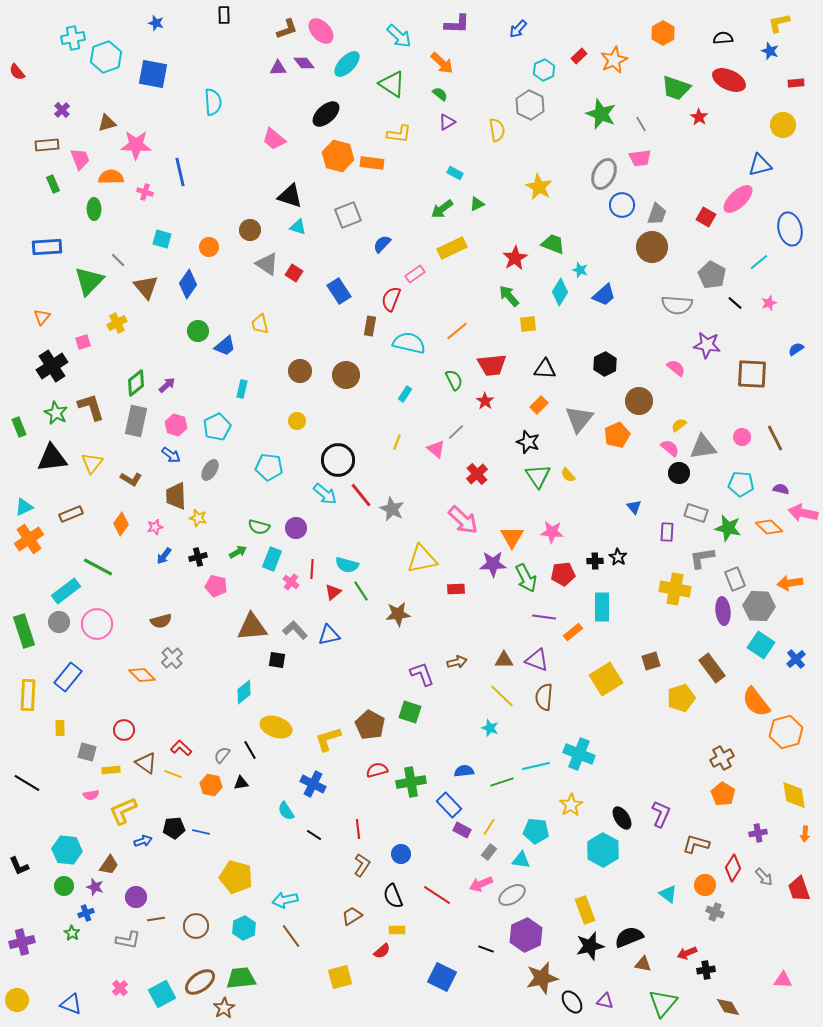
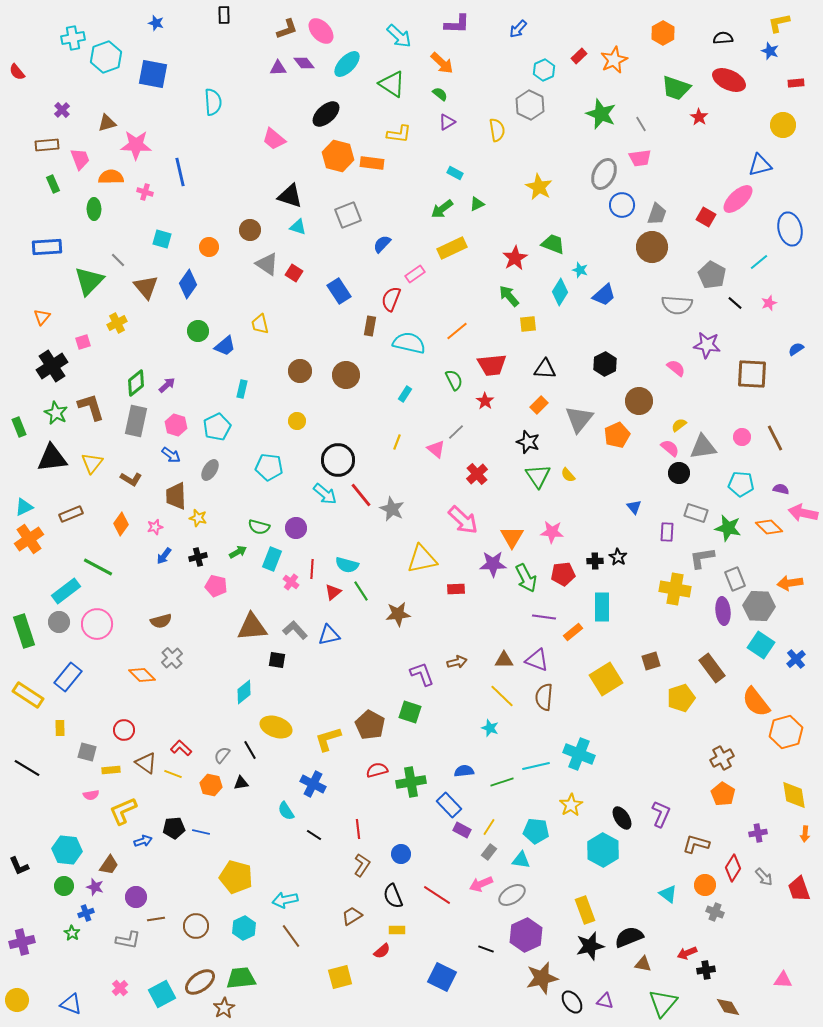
yellow rectangle at (28, 695): rotated 60 degrees counterclockwise
black line at (27, 783): moved 15 px up
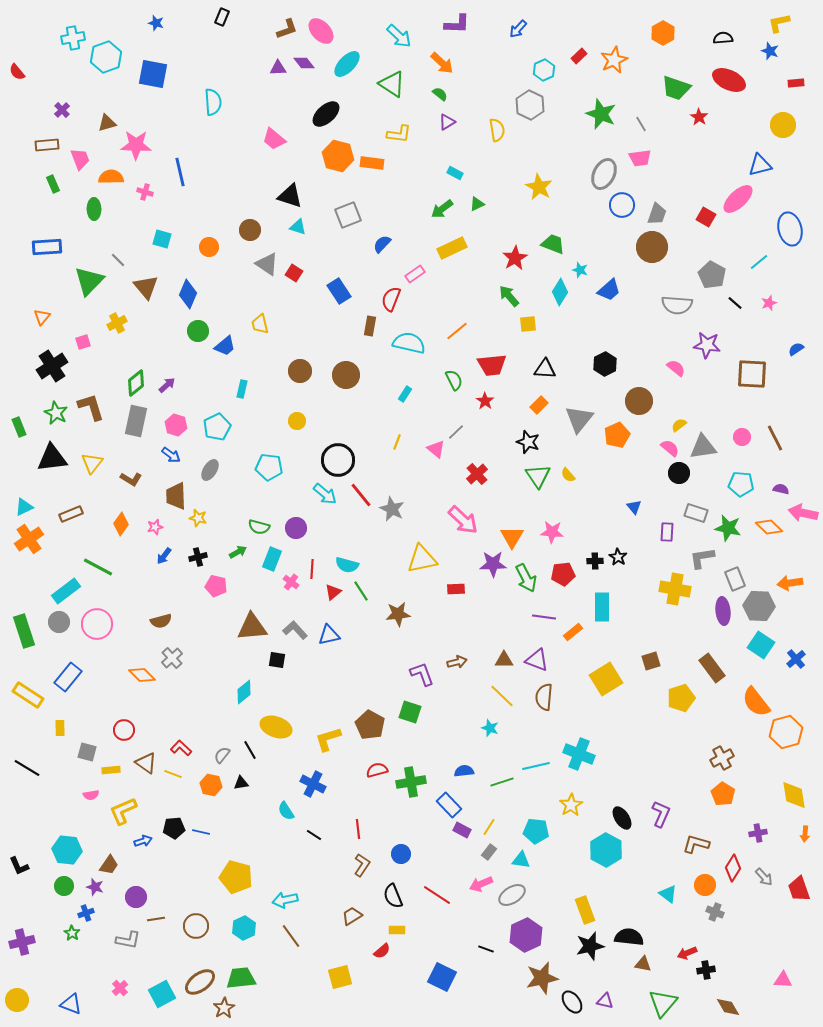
black rectangle at (224, 15): moved 2 px left, 2 px down; rotated 24 degrees clockwise
blue diamond at (188, 284): moved 10 px down; rotated 12 degrees counterclockwise
blue trapezoid at (604, 295): moved 5 px right, 5 px up
cyan hexagon at (603, 850): moved 3 px right
black semicircle at (629, 937): rotated 28 degrees clockwise
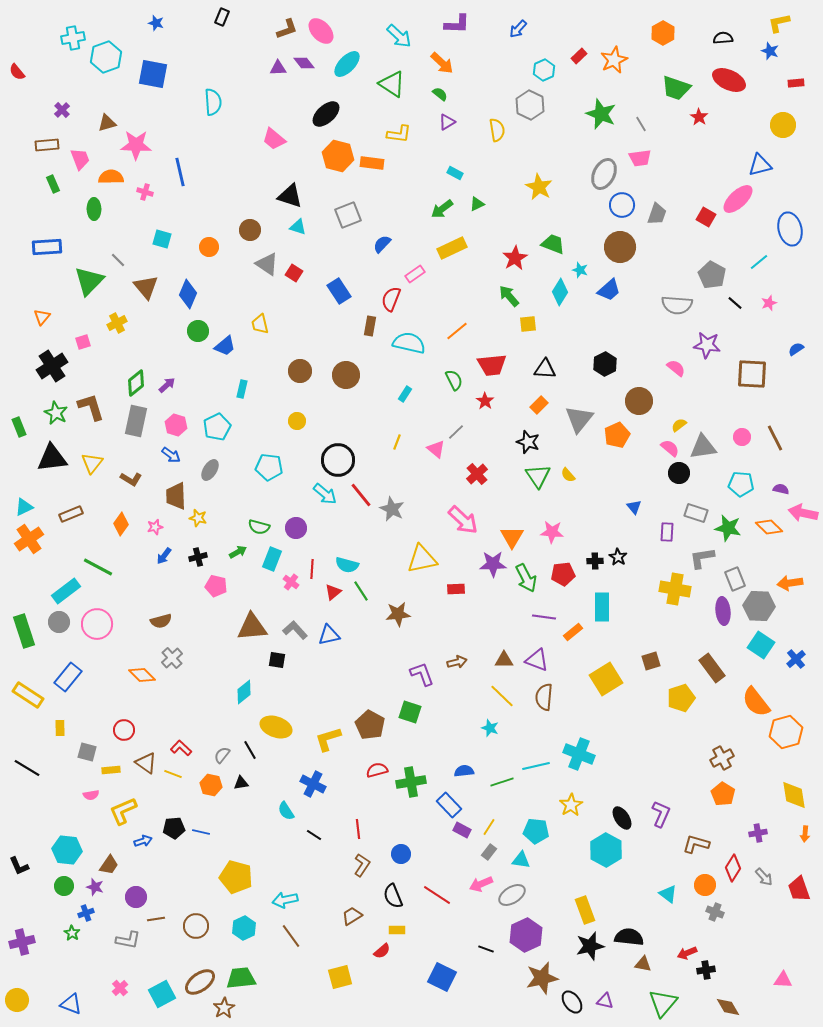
brown circle at (652, 247): moved 32 px left
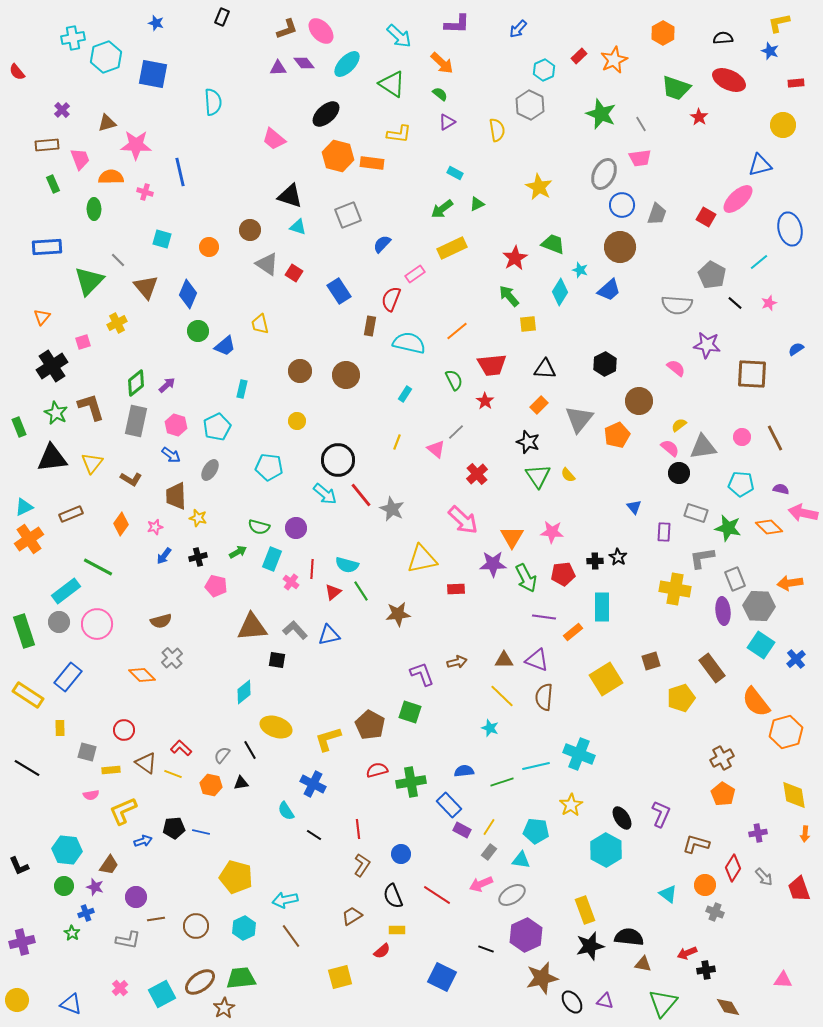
purple rectangle at (667, 532): moved 3 px left
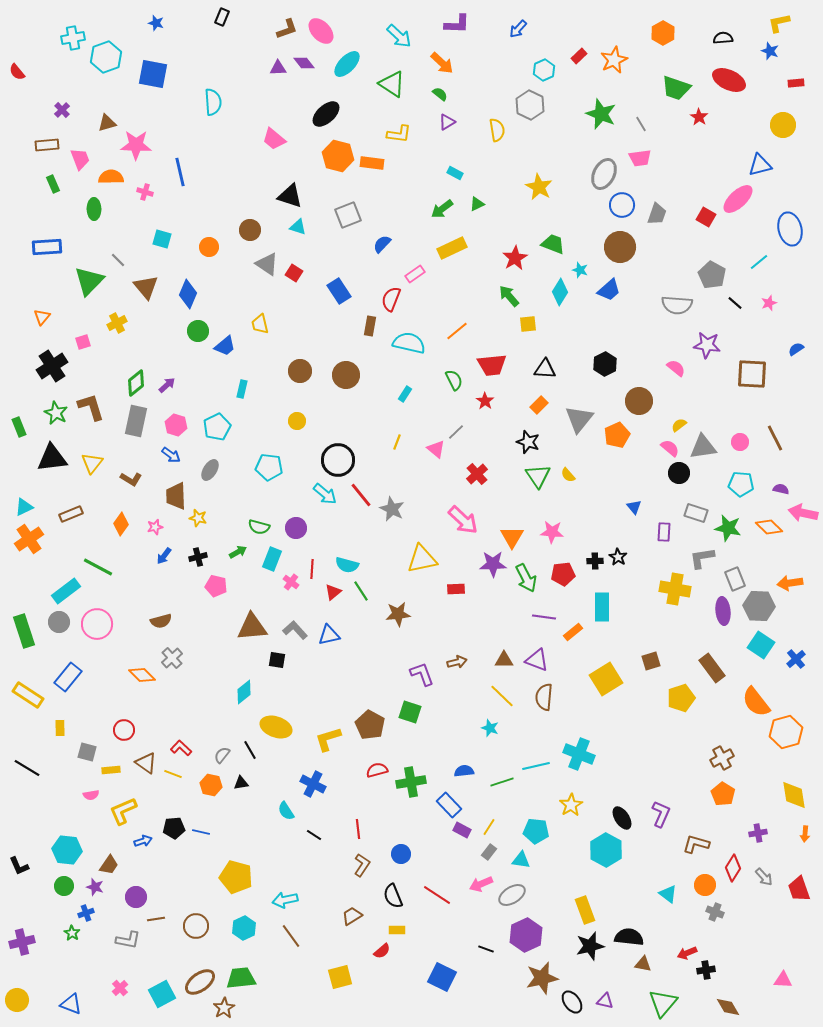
pink circle at (742, 437): moved 2 px left, 5 px down
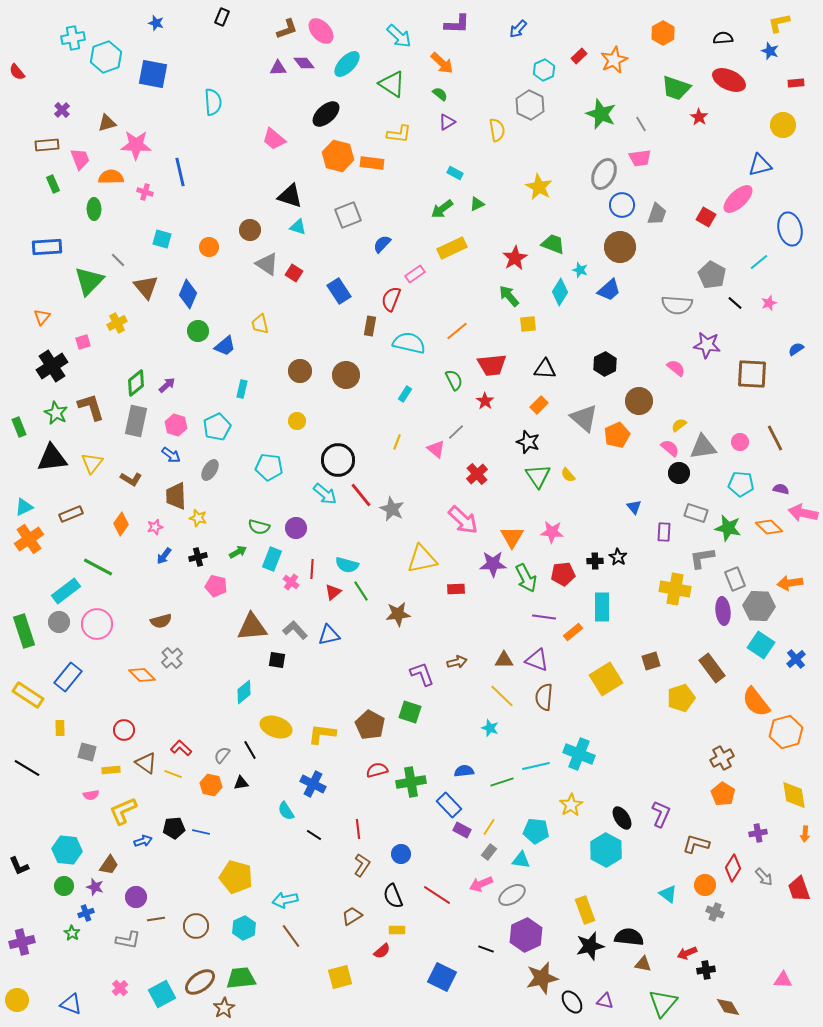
gray triangle at (579, 419): moved 5 px right, 1 px up; rotated 28 degrees counterclockwise
yellow L-shape at (328, 739): moved 6 px left, 5 px up; rotated 24 degrees clockwise
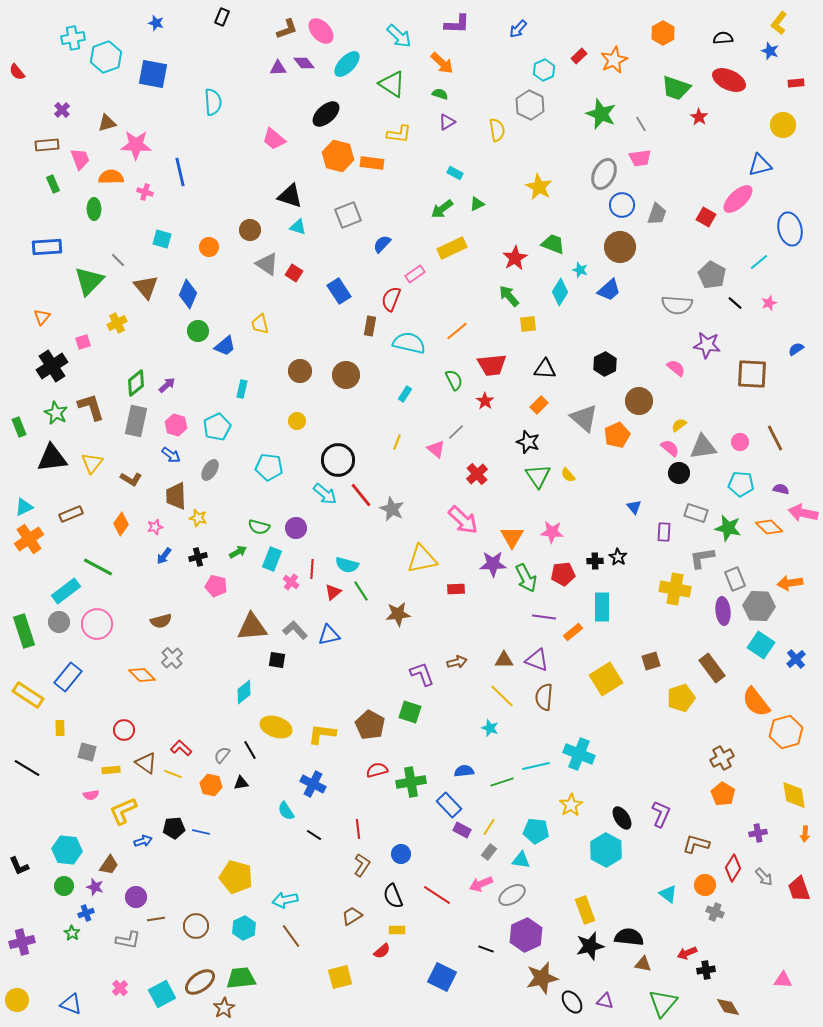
yellow L-shape at (779, 23): rotated 40 degrees counterclockwise
green semicircle at (440, 94): rotated 21 degrees counterclockwise
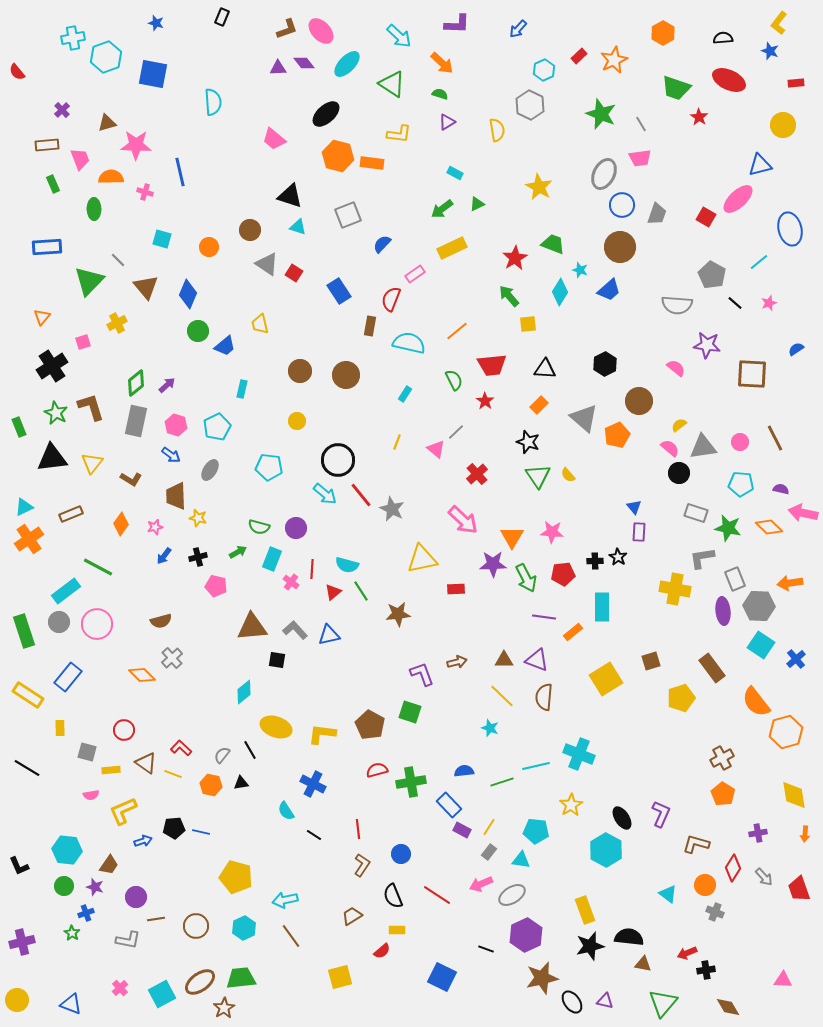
purple rectangle at (664, 532): moved 25 px left
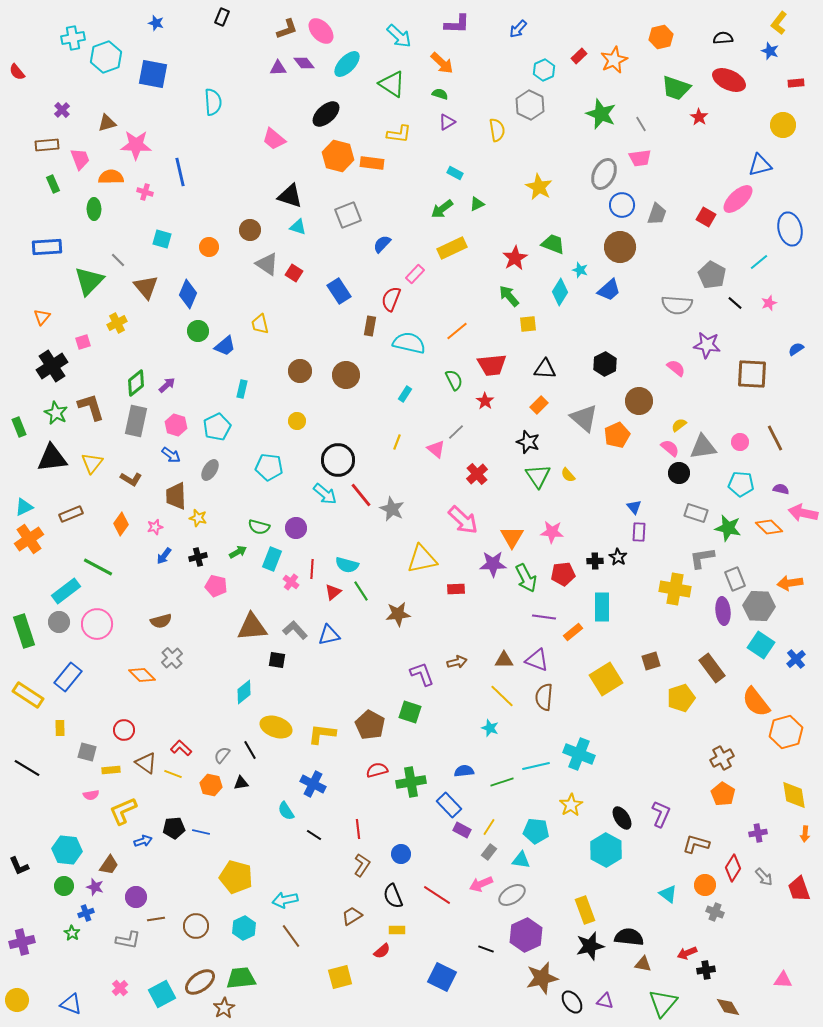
orange hexagon at (663, 33): moved 2 px left, 4 px down; rotated 15 degrees clockwise
pink rectangle at (415, 274): rotated 12 degrees counterclockwise
